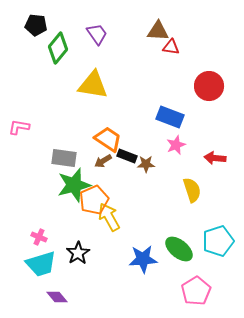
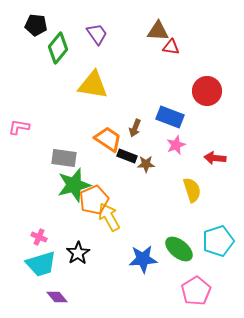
red circle: moved 2 px left, 5 px down
brown arrow: moved 32 px right, 33 px up; rotated 36 degrees counterclockwise
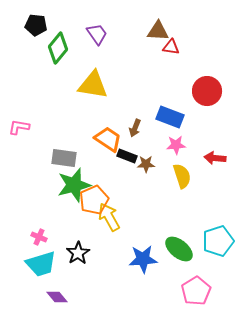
pink star: rotated 18 degrees clockwise
yellow semicircle: moved 10 px left, 14 px up
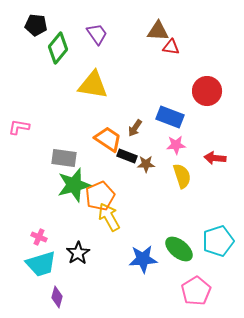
brown arrow: rotated 12 degrees clockwise
orange pentagon: moved 6 px right, 4 px up
purple diamond: rotated 55 degrees clockwise
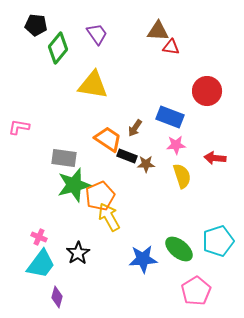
cyan trapezoid: rotated 36 degrees counterclockwise
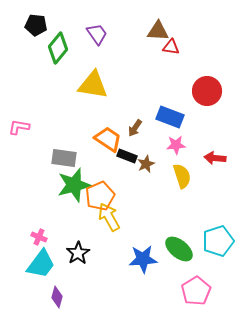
brown star: rotated 24 degrees counterclockwise
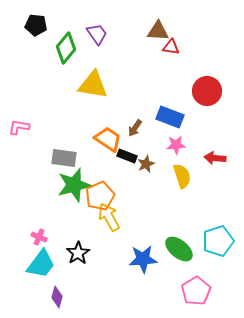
green diamond: moved 8 px right
